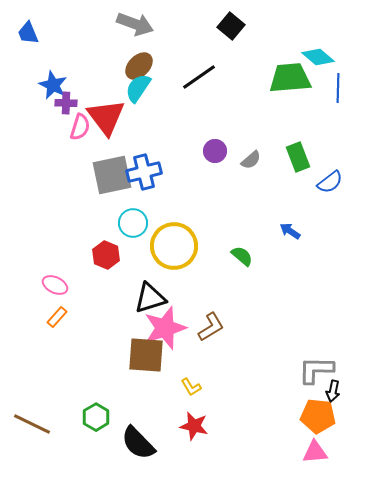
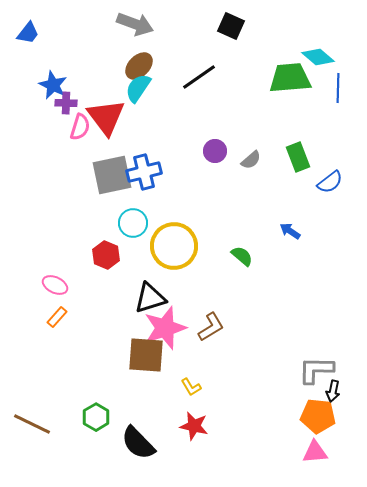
black square: rotated 16 degrees counterclockwise
blue trapezoid: rotated 120 degrees counterclockwise
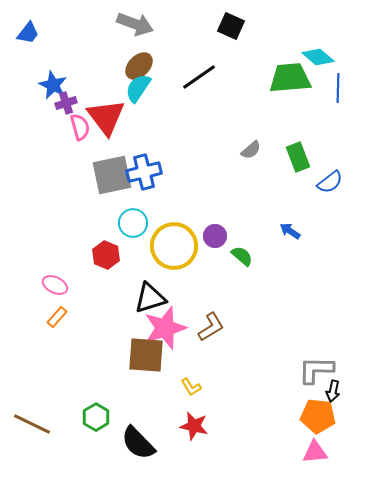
purple cross: rotated 20 degrees counterclockwise
pink semicircle: rotated 32 degrees counterclockwise
purple circle: moved 85 px down
gray semicircle: moved 10 px up
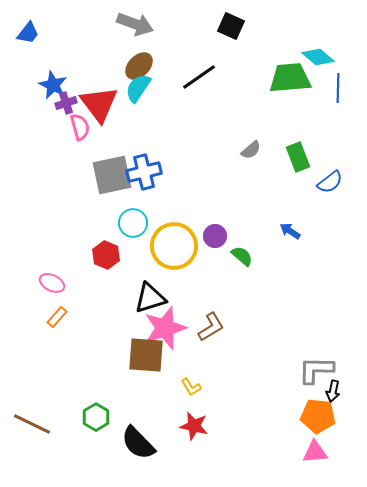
red triangle: moved 7 px left, 13 px up
pink ellipse: moved 3 px left, 2 px up
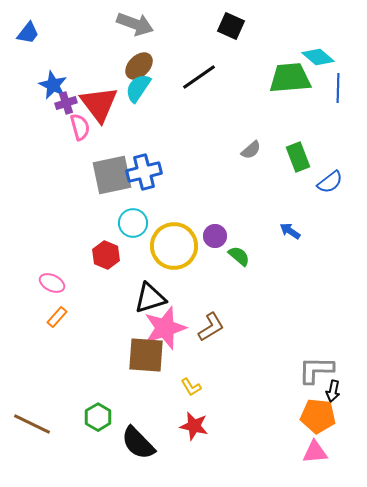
green semicircle: moved 3 px left
green hexagon: moved 2 px right
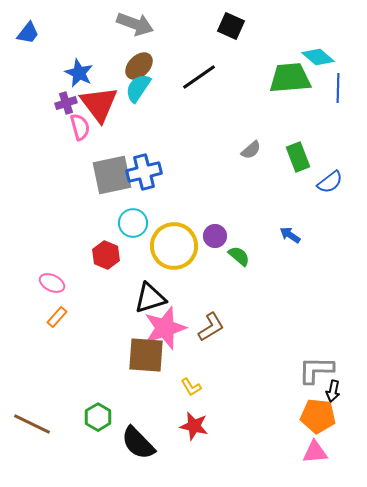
blue star: moved 26 px right, 12 px up
blue arrow: moved 4 px down
